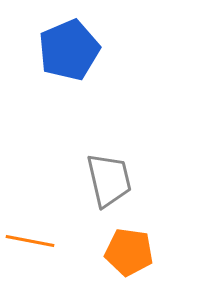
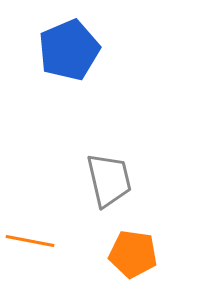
orange pentagon: moved 4 px right, 2 px down
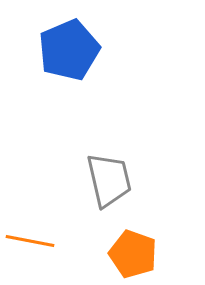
orange pentagon: rotated 12 degrees clockwise
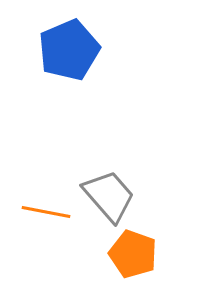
gray trapezoid: moved 16 px down; rotated 28 degrees counterclockwise
orange line: moved 16 px right, 29 px up
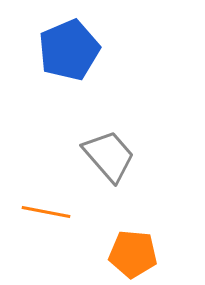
gray trapezoid: moved 40 px up
orange pentagon: rotated 15 degrees counterclockwise
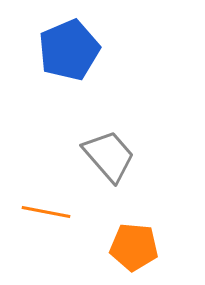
orange pentagon: moved 1 px right, 7 px up
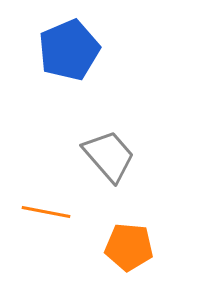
orange pentagon: moved 5 px left
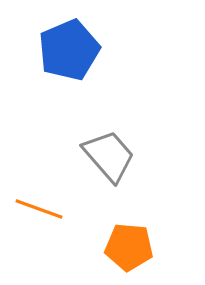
orange line: moved 7 px left, 3 px up; rotated 9 degrees clockwise
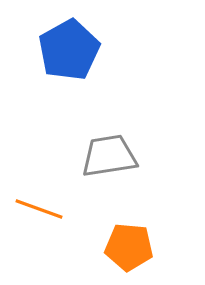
blue pentagon: rotated 6 degrees counterclockwise
gray trapezoid: rotated 58 degrees counterclockwise
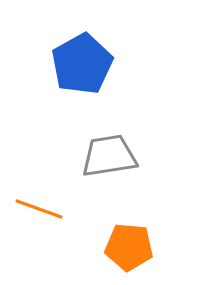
blue pentagon: moved 13 px right, 14 px down
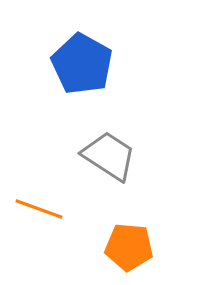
blue pentagon: rotated 14 degrees counterclockwise
gray trapezoid: rotated 42 degrees clockwise
